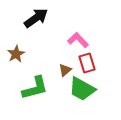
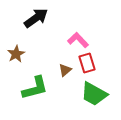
green trapezoid: moved 12 px right, 5 px down
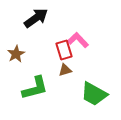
red rectangle: moved 23 px left, 13 px up
brown triangle: rotated 24 degrees clockwise
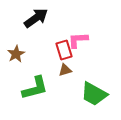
pink L-shape: rotated 50 degrees counterclockwise
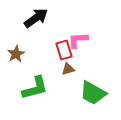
brown triangle: moved 3 px right, 1 px up
green trapezoid: moved 1 px left, 1 px up
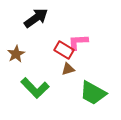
pink L-shape: moved 2 px down
red rectangle: rotated 42 degrees counterclockwise
green L-shape: rotated 60 degrees clockwise
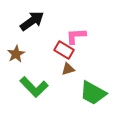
black arrow: moved 4 px left, 3 px down
pink L-shape: moved 2 px left, 6 px up
green L-shape: moved 1 px left, 1 px up
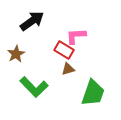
green trapezoid: rotated 100 degrees counterclockwise
